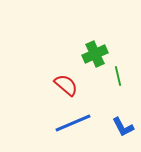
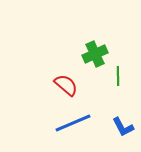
green line: rotated 12 degrees clockwise
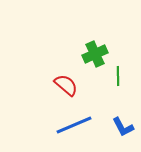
blue line: moved 1 px right, 2 px down
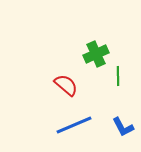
green cross: moved 1 px right
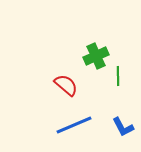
green cross: moved 2 px down
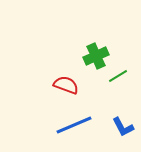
green line: rotated 60 degrees clockwise
red semicircle: rotated 20 degrees counterclockwise
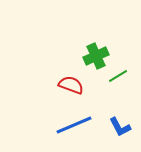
red semicircle: moved 5 px right
blue L-shape: moved 3 px left
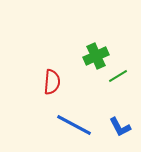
red semicircle: moved 19 px left, 3 px up; rotated 75 degrees clockwise
blue line: rotated 51 degrees clockwise
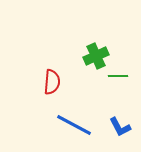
green line: rotated 30 degrees clockwise
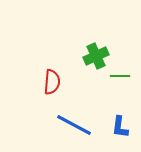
green line: moved 2 px right
blue L-shape: rotated 35 degrees clockwise
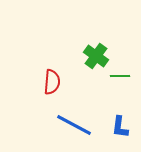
green cross: rotated 30 degrees counterclockwise
